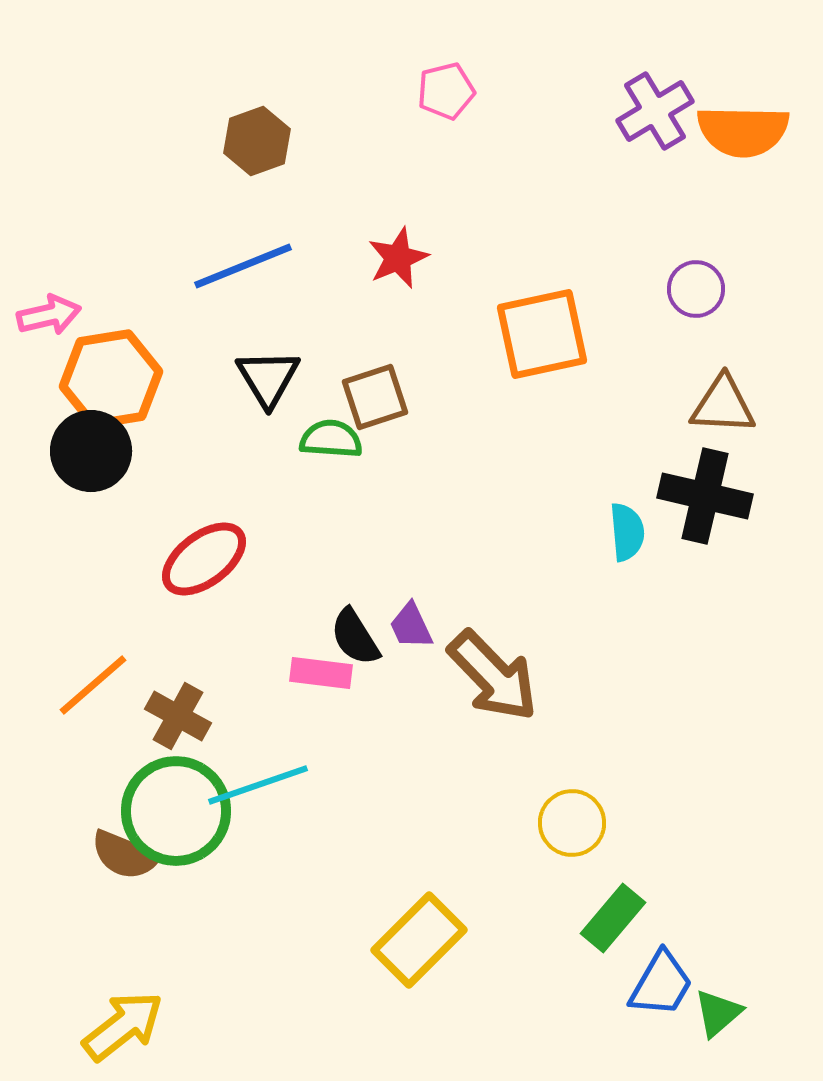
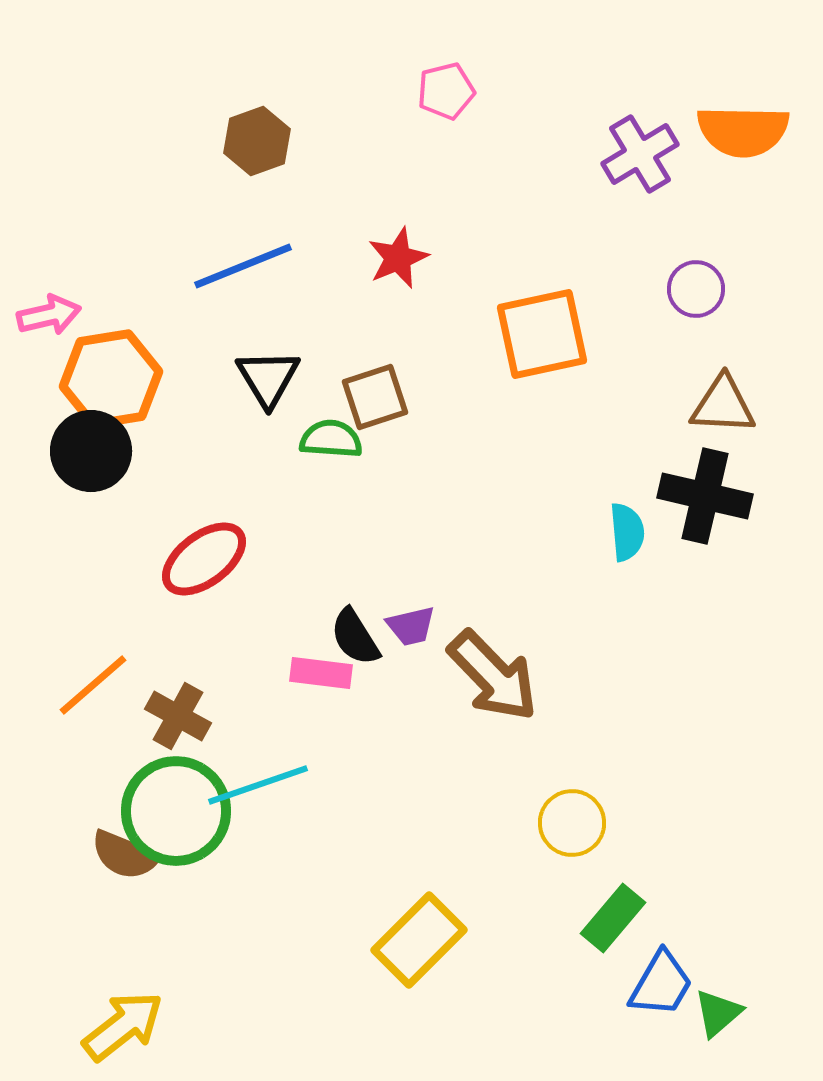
purple cross: moved 15 px left, 43 px down
purple trapezoid: rotated 78 degrees counterclockwise
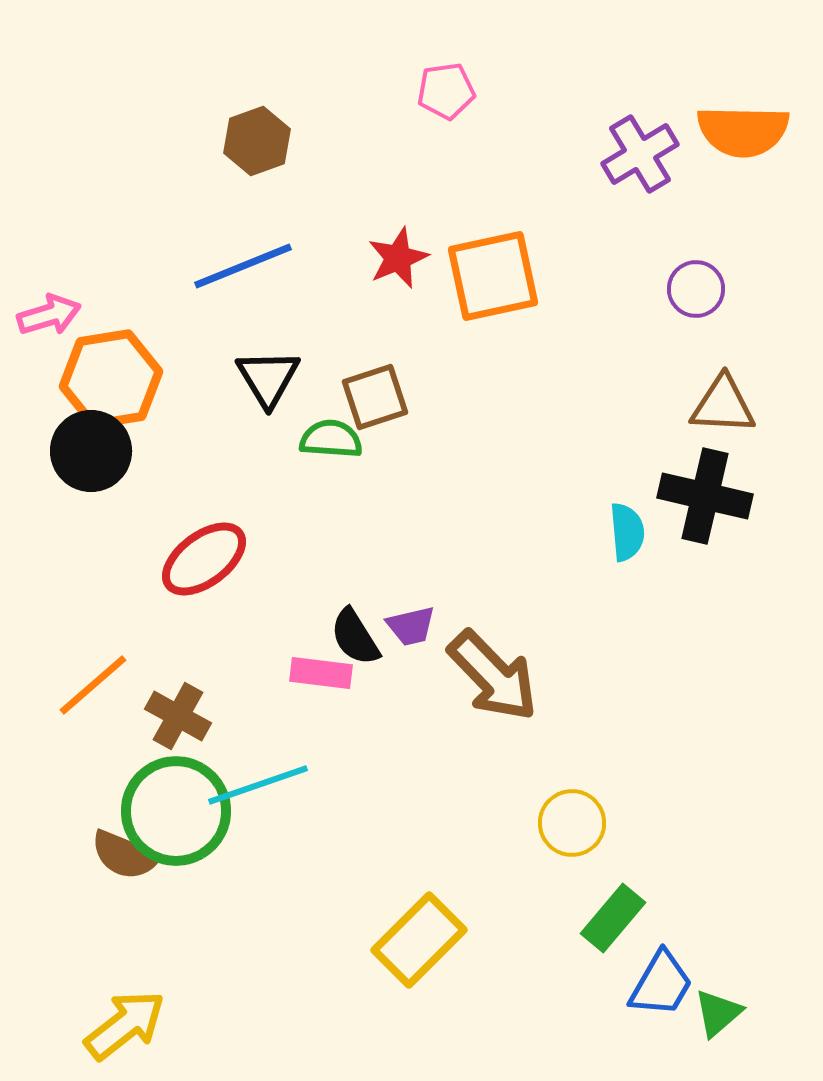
pink pentagon: rotated 6 degrees clockwise
pink arrow: rotated 4 degrees counterclockwise
orange square: moved 49 px left, 58 px up
yellow arrow: moved 2 px right, 1 px up
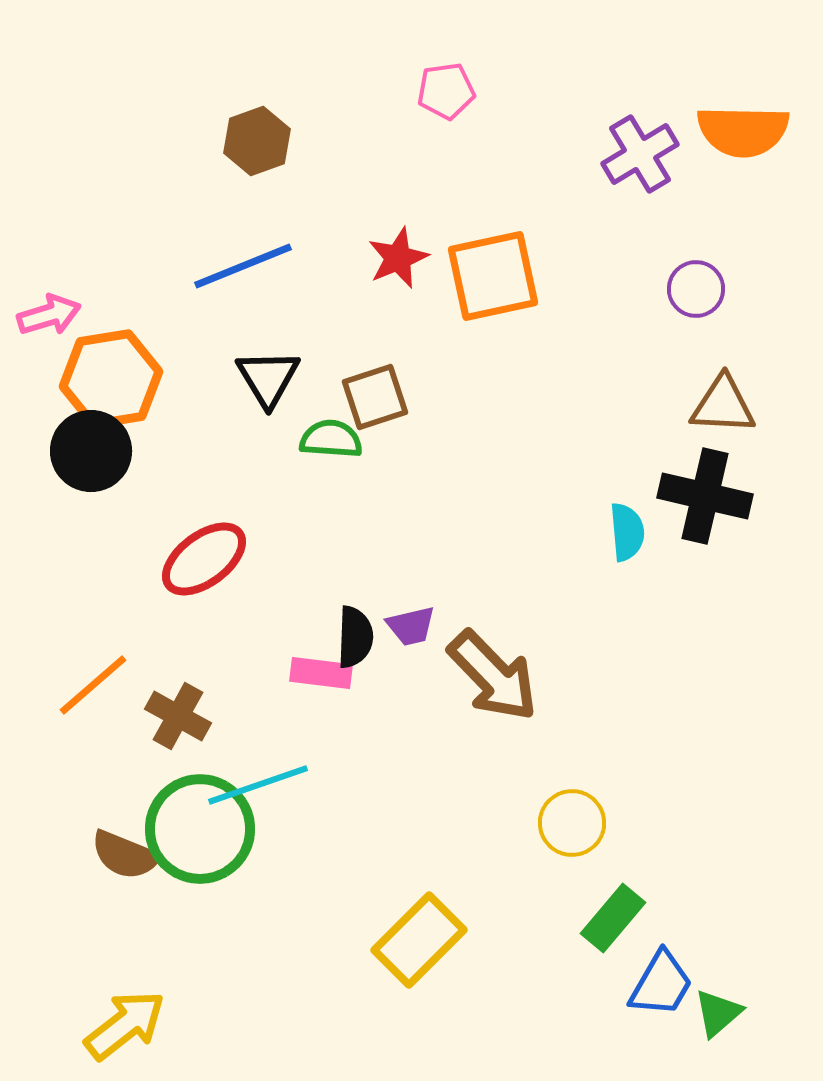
black semicircle: rotated 146 degrees counterclockwise
green circle: moved 24 px right, 18 px down
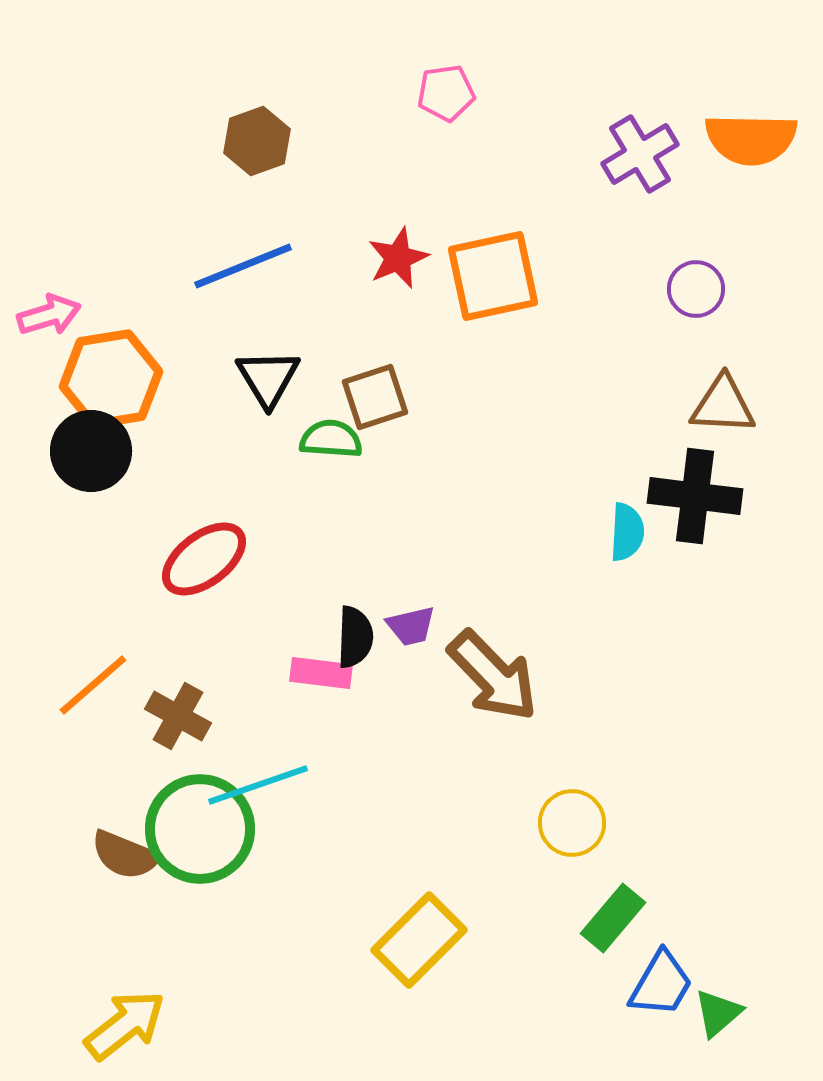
pink pentagon: moved 2 px down
orange semicircle: moved 8 px right, 8 px down
black cross: moved 10 px left; rotated 6 degrees counterclockwise
cyan semicircle: rotated 8 degrees clockwise
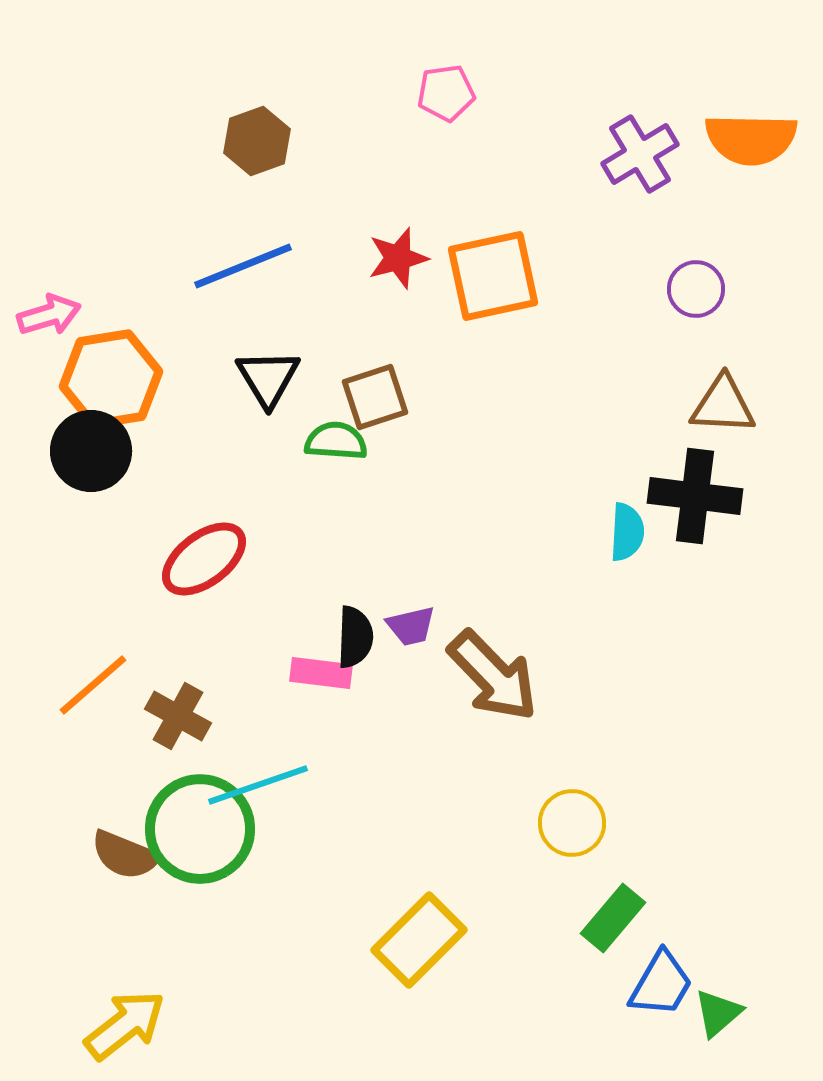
red star: rotated 8 degrees clockwise
green semicircle: moved 5 px right, 2 px down
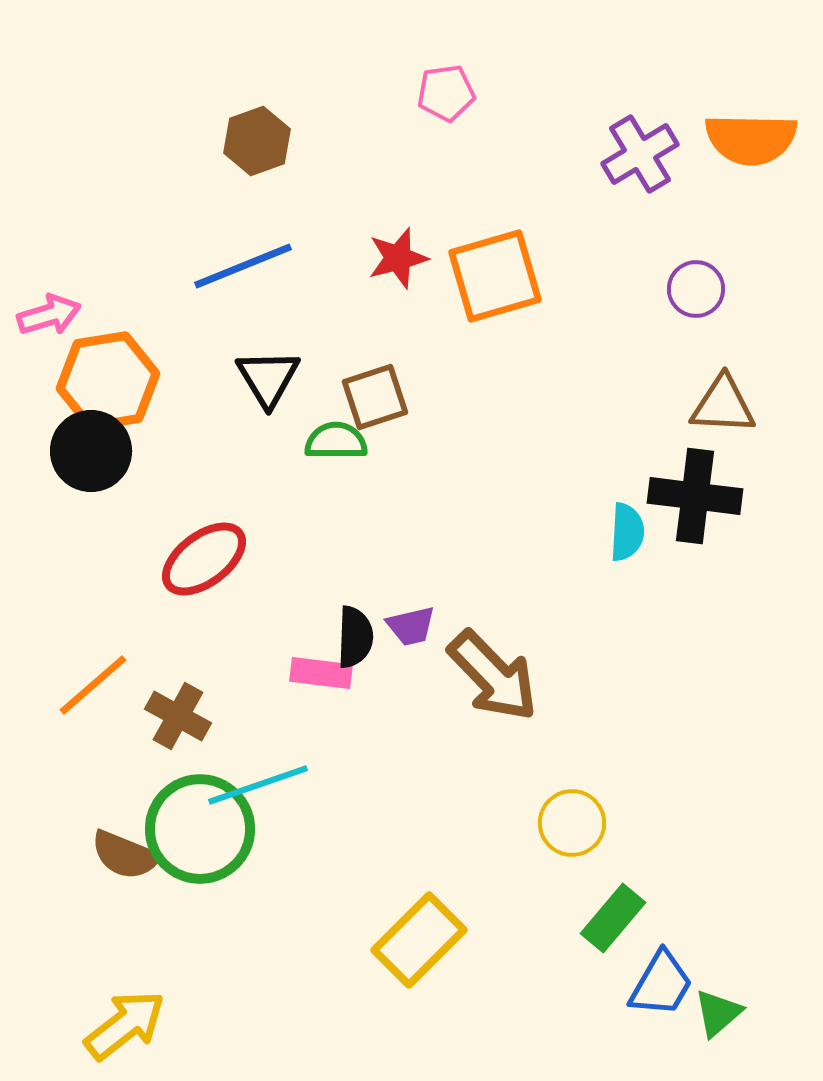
orange square: moved 2 px right; rotated 4 degrees counterclockwise
orange hexagon: moved 3 px left, 2 px down
green semicircle: rotated 4 degrees counterclockwise
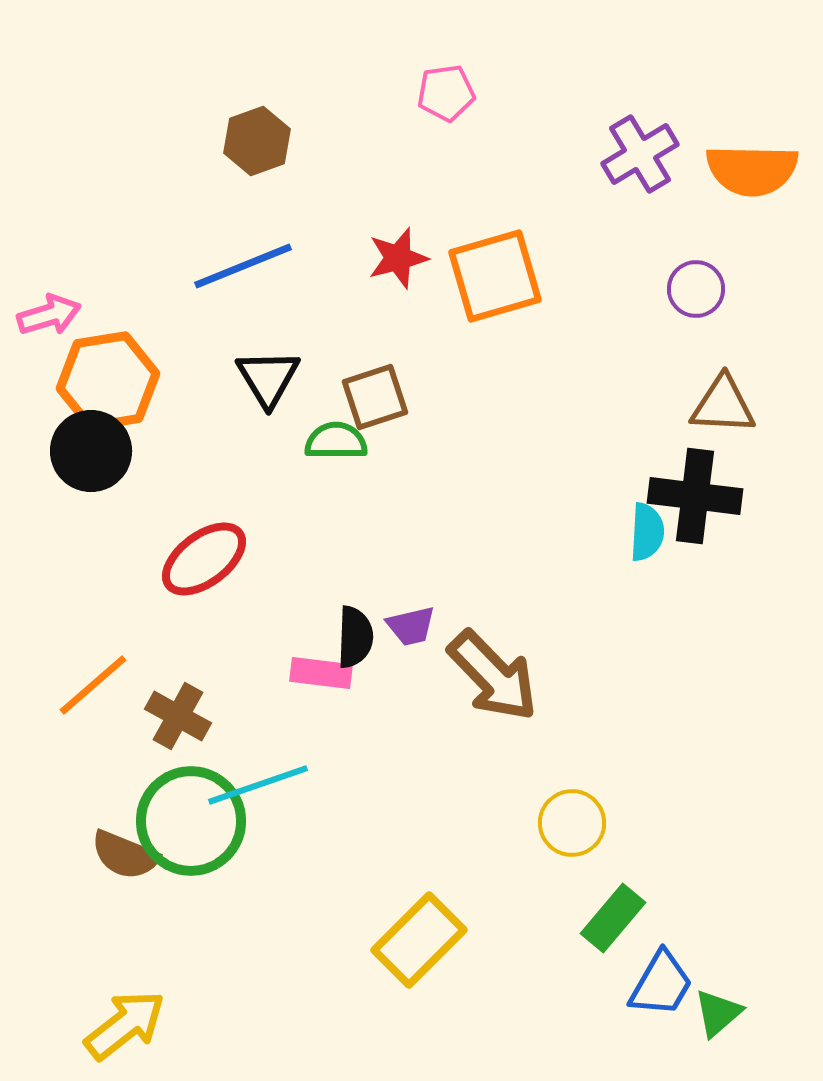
orange semicircle: moved 1 px right, 31 px down
cyan semicircle: moved 20 px right
green circle: moved 9 px left, 8 px up
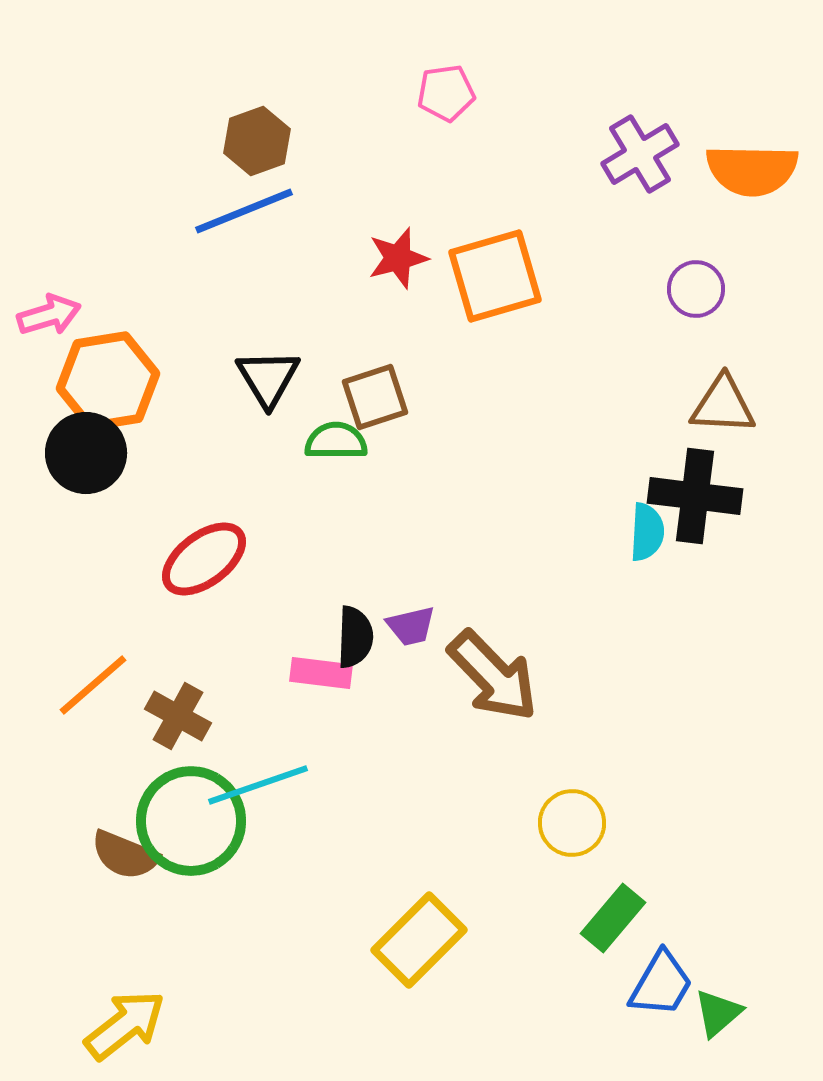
blue line: moved 1 px right, 55 px up
black circle: moved 5 px left, 2 px down
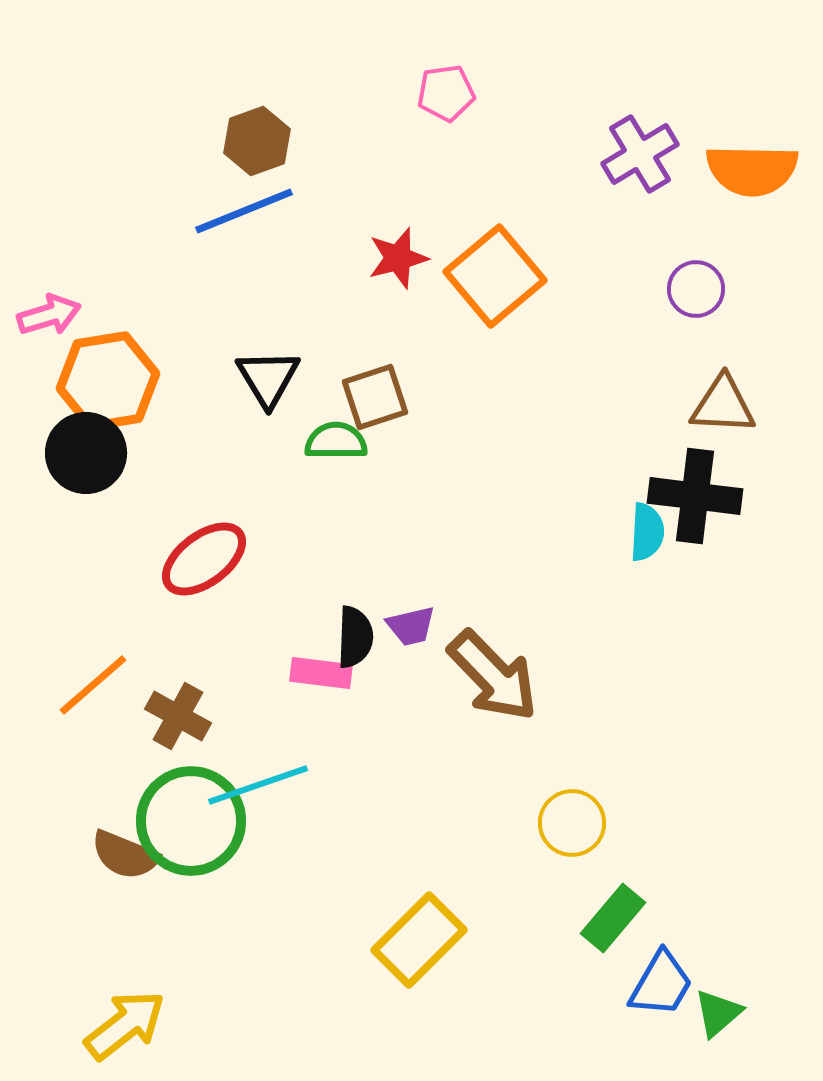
orange square: rotated 24 degrees counterclockwise
